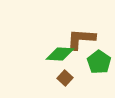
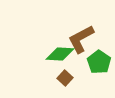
brown L-shape: rotated 32 degrees counterclockwise
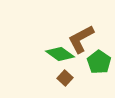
green diamond: rotated 32 degrees clockwise
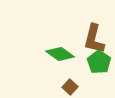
brown L-shape: moved 13 px right; rotated 48 degrees counterclockwise
brown square: moved 5 px right, 9 px down
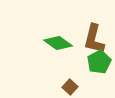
green diamond: moved 2 px left, 11 px up
green pentagon: rotated 10 degrees clockwise
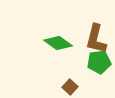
brown L-shape: moved 2 px right
green pentagon: rotated 20 degrees clockwise
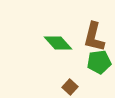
brown L-shape: moved 2 px left, 2 px up
green diamond: rotated 12 degrees clockwise
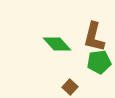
green diamond: moved 1 px left, 1 px down
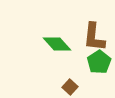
brown L-shape: rotated 8 degrees counterclockwise
green pentagon: rotated 25 degrees counterclockwise
